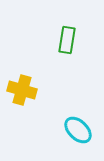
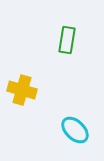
cyan ellipse: moved 3 px left
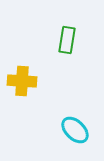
yellow cross: moved 9 px up; rotated 12 degrees counterclockwise
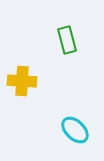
green rectangle: rotated 24 degrees counterclockwise
